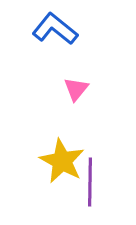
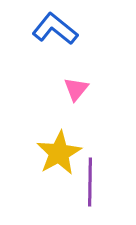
yellow star: moved 3 px left, 8 px up; rotated 15 degrees clockwise
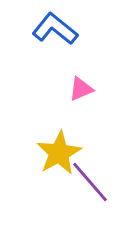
pink triangle: moved 5 px right; rotated 28 degrees clockwise
purple line: rotated 42 degrees counterclockwise
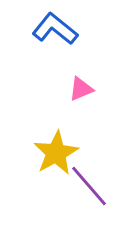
yellow star: moved 3 px left
purple line: moved 1 px left, 4 px down
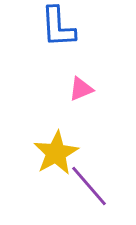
blue L-shape: moved 3 px right, 2 px up; rotated 132 degrees counterclockwise
